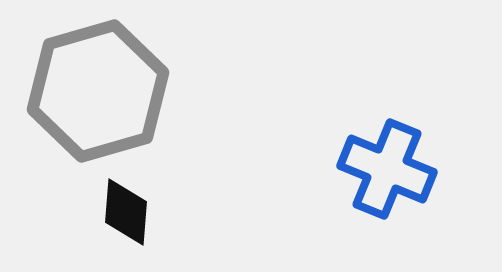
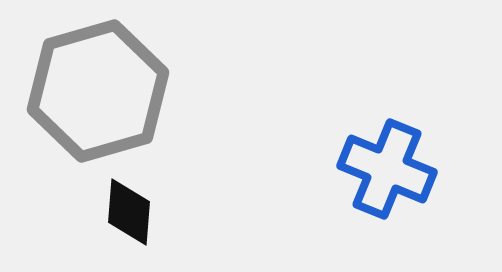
black diamond: moved 3 px right
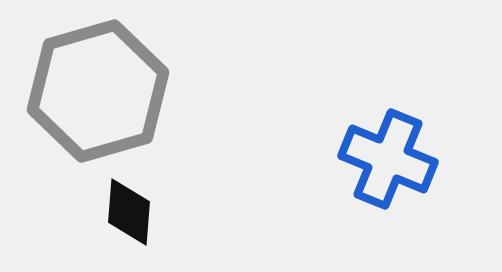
blue cross: moved 1 px right, 10 px up
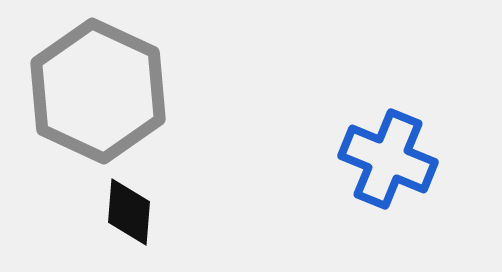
gray hexagon: rotated 19 degrees counterclockwise
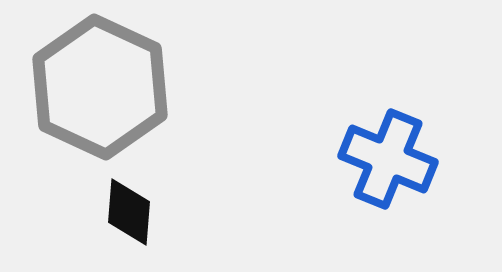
gray hexagon: moved 2 px right, 4 px up
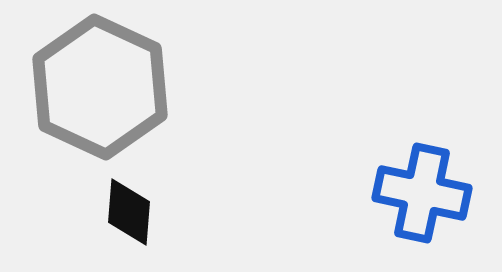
blue cross: moved 34 px right, 34 px down; rotated 10 degrees counterclockwise
